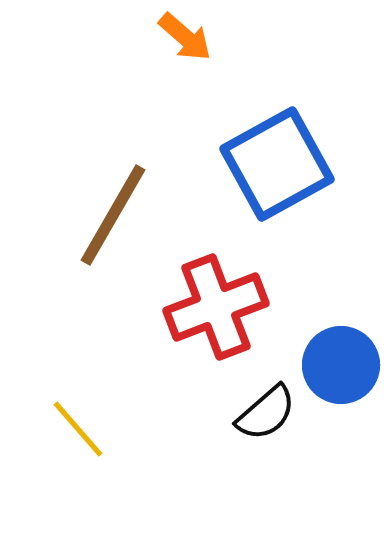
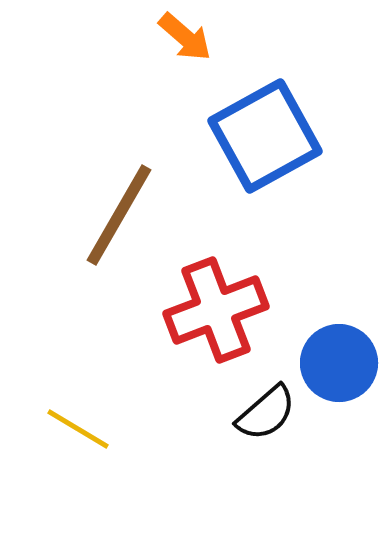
blue square: moved 12 px left, 28 px up
brown line: moved 6 px right
red cross: moved 3 px down
blue circle: moved 2 px left, 2 px up
yellow line: rotated 18 degrees counterclockwise
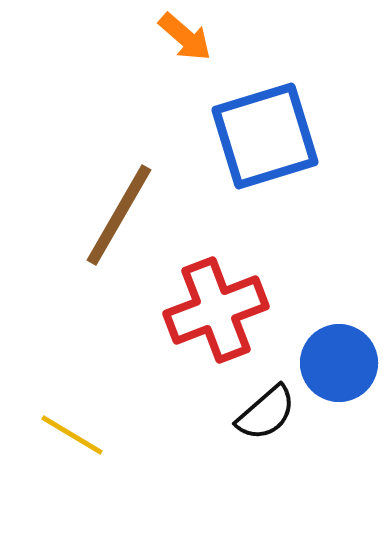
blue square: rotated 12 degrees clockwise
yellow line: moved 6 px left, 6 px down
